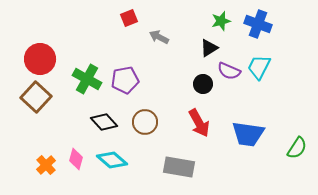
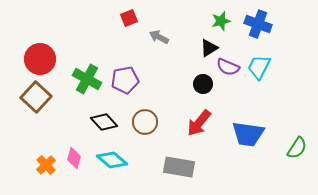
purple semicircle: moved 1 px left, 4 px up
red arrow: rotated 68 degrees clockwise
pink diamond: moved 2 px left, 1 px up
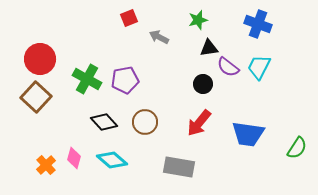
green star: moved 23 px left, 1 px up
black triangle: rotated 24 degrees clockwise
purple semicircle: rotated 15 degrees clockwise
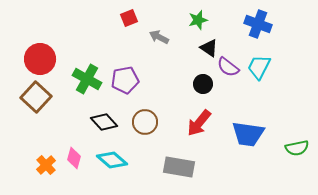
black triangle: rotated 42 degrees clockwise
green semicircle: rotated 45 degrees clockwise
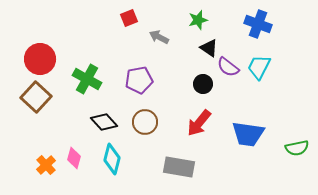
purple pentagon: moved 14 px right
cyan diamond: moved 1 px up; rotated 64 degrees clockwise
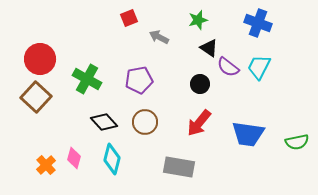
blue cross: moved 1 px up
black circle: moved 3 px left
green semicircle: moved 6 px up
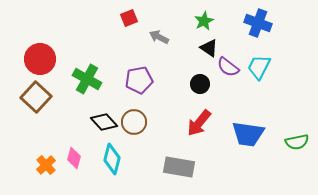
green star: moved 6 px right, 1 px down; rotated 12 degrees counterclockwise
brown circle: moved 11 px left
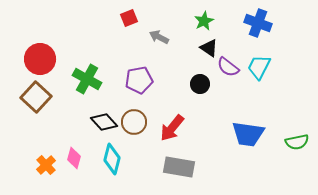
red arrow: moved 27 px left, 5 px down
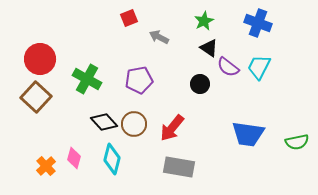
brown circle: moved 2 px down
orange cross: moved 1 px down
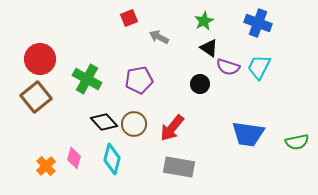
purple semicircle: rotated 20 degrees counterclockwise
brown square: rotated 8 degrees clockwise
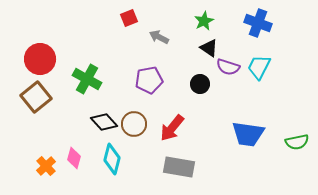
purple pentagon: moved 10 px right
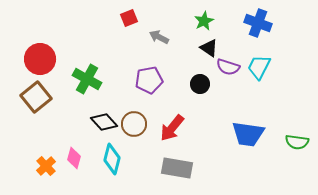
green semicircle: rotated 20 degrees clockwise
gray rectangle: moved 2 px left, 1 px down
